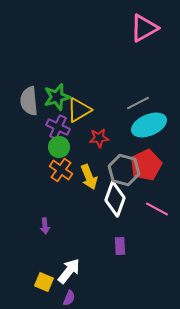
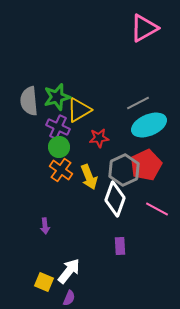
gray hexagon: rotated 20 degrees clockwise
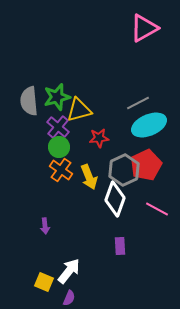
yellow triangle: rotated 16 degrees clockwise
purple cross: rotated 15 degrees clockwise
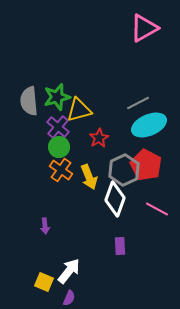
red star: rotated 24 degrees counterclockwise
red pentagon: rotated 20 degrees counterclockwise
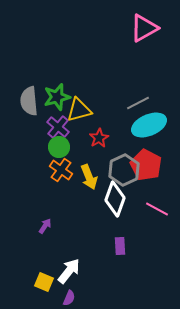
purple arrow: rotated 140 degrees counterclockwise
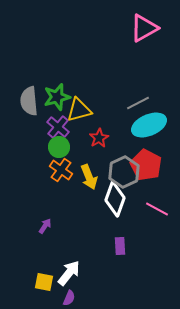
gray hexagon: moved 2 px down
white arrow: moved 2 px down
yellow square: rotated 12 degrees counterclockwise
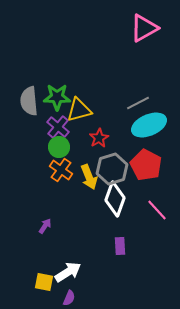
green star: rotated 16 degrees clockwise
gray hexagon: moved 12 px left, 3 px up; rotated 8 degrees clockwise
pink line: moved 1 px down; rotated 20 degrees clockwise
white arrow: moved 1 px left, 1 px up; rotated 20 degrees clockwise
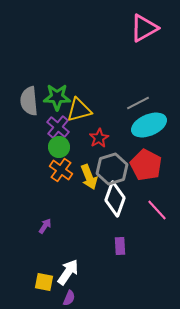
white arrow: rotated 24 degrees counterclockwise
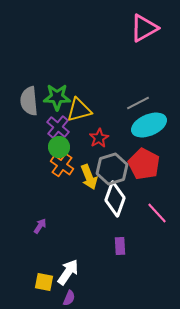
red pentagon: moved 2 px left, 1 px up
orange cross: moved 1 px right, 5 px up
pink line: moved 3 px down
purple arrow: moved 5 px left
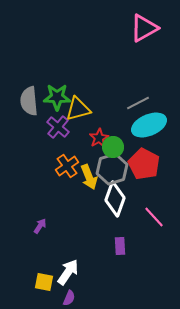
yellow triangle: moved 1 px left, 1 px up
green circle: moved 54 px right
orange cross: moved 5 px right, 1 px down; rotated 20 degrees clockwise
pink line: moved 3 px left, 4 px down
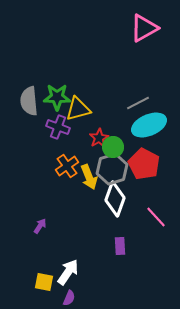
purple cross: rotated 20 degrees counterclockwise
pink line: moved 2 px right
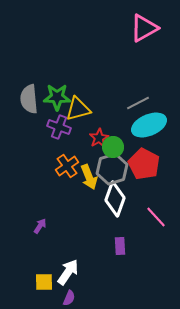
gray semicircle: moved 2 px up
purple cross: moved 1 px right
yellow square: rotated 12 degrees counterclockwise
